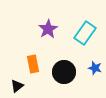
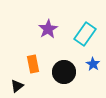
cyan rectangle: moved 1 px down
blue star: moved 2 px left, 4 px up; rotated 16 degrees clockwise
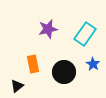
purple star: rotated 18 degrees clockwise
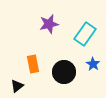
purple star: moved 1 px right, 5 px up
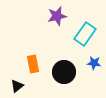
purple star: moved 8 px right, 8 px up
blue star: moved 1 px right, 1 px up; rotated 24 degrees counterclockwise
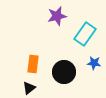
orange rectangle: rotated 18 degrees clockwise
black triangle: moved 12 px right, 2 px down
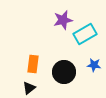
purple star: moved 6 px right, 4 px down
cyan rectangle: rotated 25 degrees clockwise
blue star: moved 2 px down
